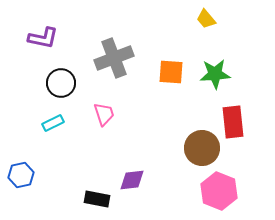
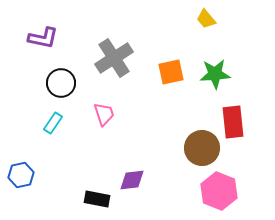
gray cross: rotated 12 degrees counterclockwise
orange square: rotated 16 degrees counterclockwise
cyan rectangle: rotated 30 degrees counterclockwise
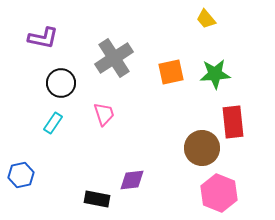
pink hexagon: moved 2 px down
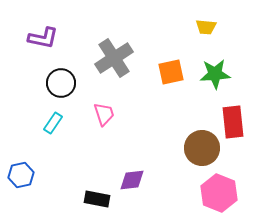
yellow trapezoid: moved 8 px down; rotated 45 degrees counterclockwise
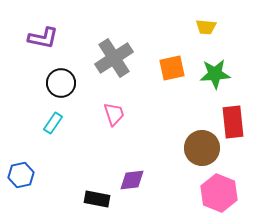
orange square: moved 1 px right, 4 px up
pink trapezoid: moved 10 px right
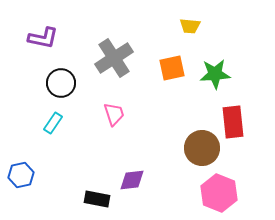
yellow trapezoid: moved 16 px left, 1 px up
